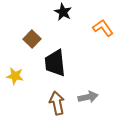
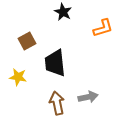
orange L-shape: rotated 110 degrees clockwise
brown square: moved 5 px left, 2 px down; rotated 18 degrees clockwise
yellow star: moved 3 px right, 1 px down
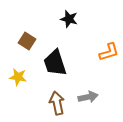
black star: moved 6 px right, 7 px down; rotated 12 degrees counterclockwise
orange L-shape: moved 6 px right, 24 px down
brown square: rotated 30 degrees counterclockwise
black trapezoid: rotated 12 degrees counterclockwise
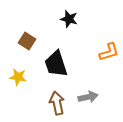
black trapezoid: moved 1 px right, 1 px down
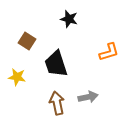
yellow star: moved 1 px left
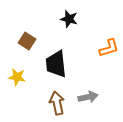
orange L-shape: moved 4 px up
black trapezoid: rotated 12 degrees clockwise
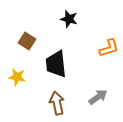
gray arrow: moved 10 px right; rotated 24 degrees counterclockwise
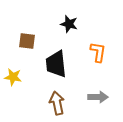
black star: moved 5 px down
brown square: rotated 24 degrees counterclockwise
orange L-shape: moved 11 px left, 4 px down; rotated 65 degrees counterclockwise
yellow star: moved 4 px left
gray arrow: rotated 36 degrees clockwise
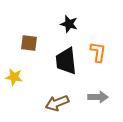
brown square: moved 2 px right, 2 px down
black trapezoid: moved 10 px right, 3 px up
yellow star: moved 1 px right
brown arrow: rotated 100 degrees counterclockwise
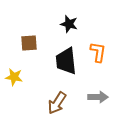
brown square: rotated 12 degrees counterclockwise
brown arrow: rotated 35 degrees counterclockwise
